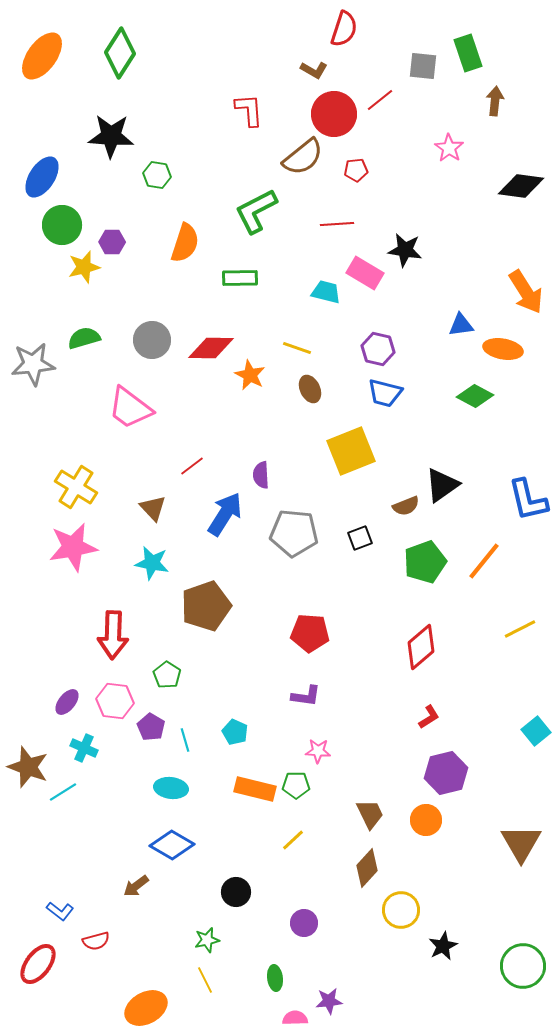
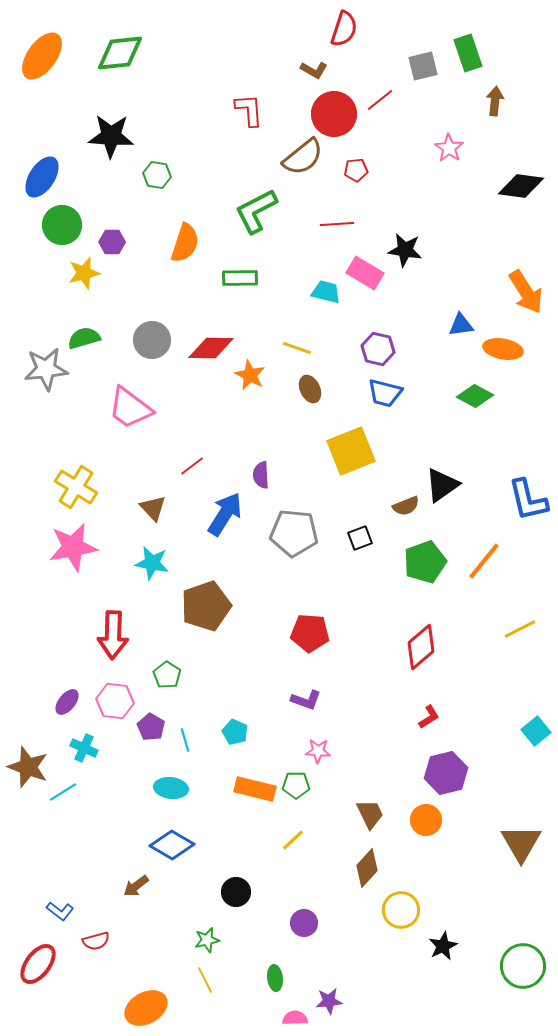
green diamond at (120, 53): rotated 51 degrees clockwise
gray square at (423, 66): rotated 20 degrees counterclockwise
yellow star at (84, 267): moved 6 px down
gray star at (33, 364): moved 13 px right, 5 px down
purple L-shape at (306, 696): moved 4 px down; rotated 12 degrees clockwise
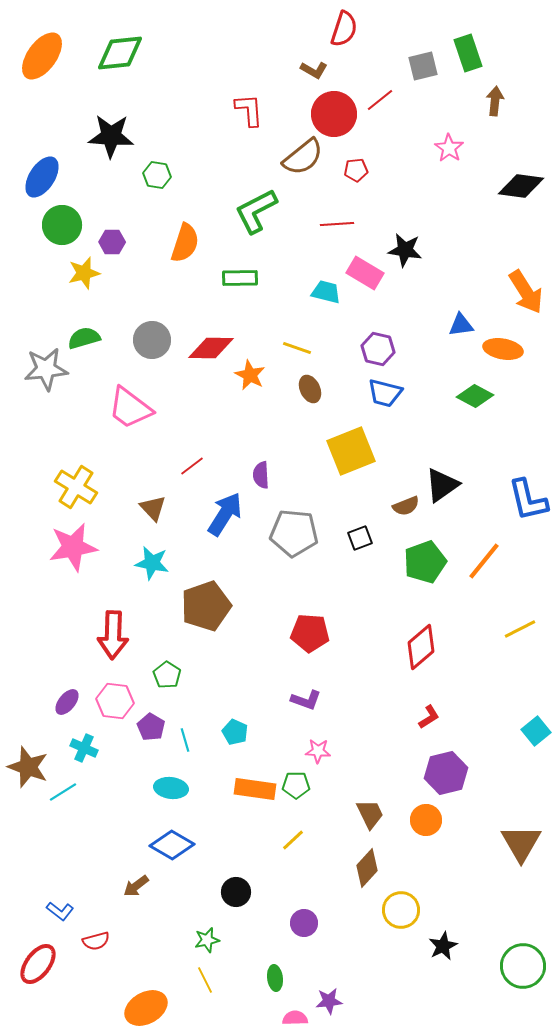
orange rectangle at (255, 789): rotated 6 degrees counterclockwise
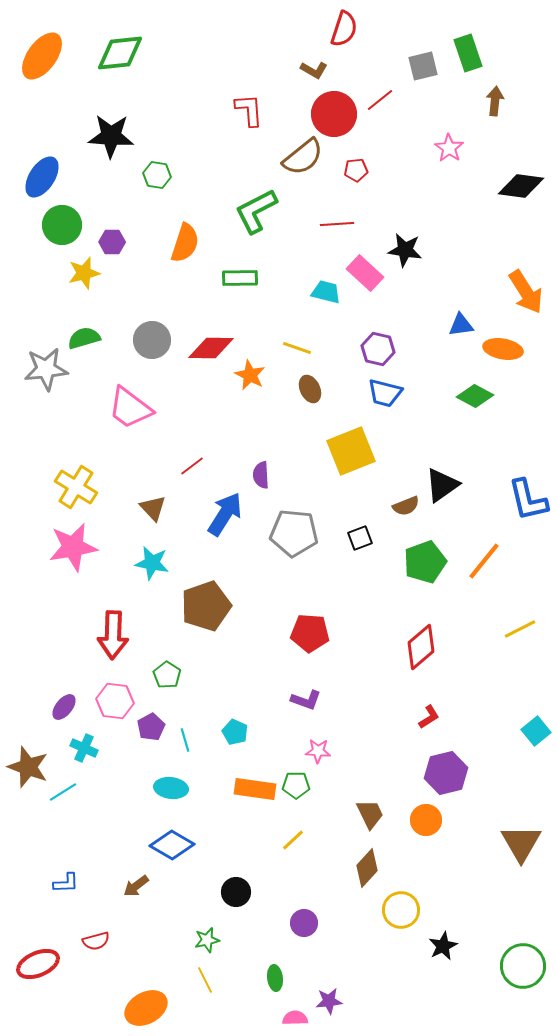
pink rectangle at (365, 273): rotated 12 degrees clockwise
purple ellipse at (67, 702): moved 3 px left, 5 px down
purple pentagon at (151, 727): rotated 12 degrees clockwise
blue L-shape at (60, 911): moved 6 px right, 28 px up; rotated 40 degrees counterclockwise
red ellipse at (38, 964): rotated 30 degrees clockwise
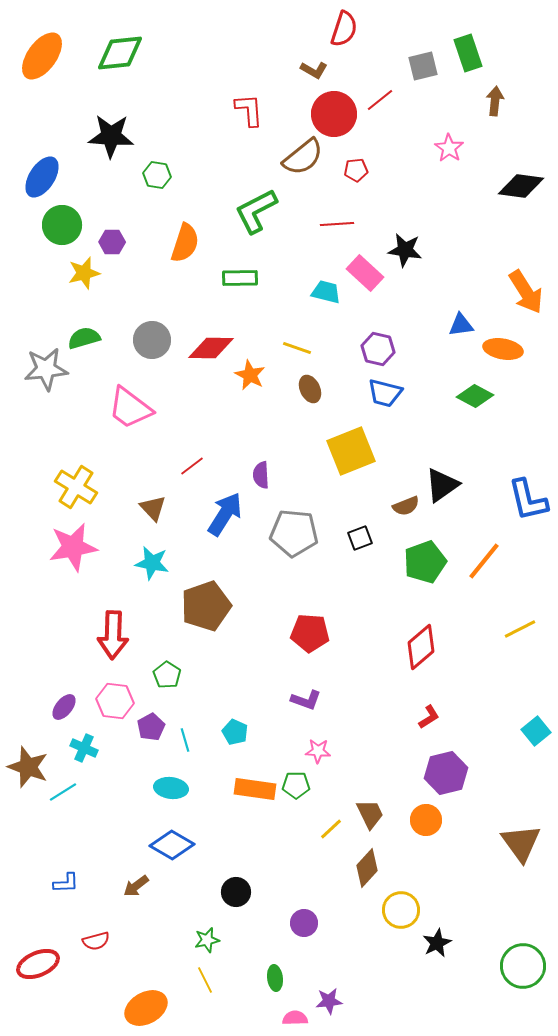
yellow line at (293, 840): moved 38 px right, 11 px up
brown triangle at (521, 843): rotated 6 degrees counterclockwise
black star at (443, 946): moved 6 px left, 3 px up
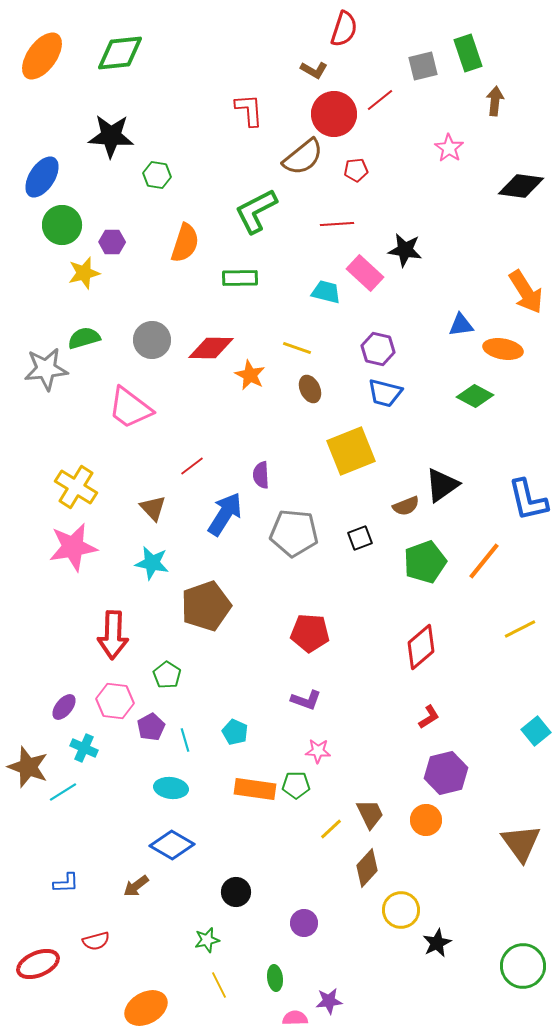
yellow line at (205, 980): moved 14 px right, 5 px down
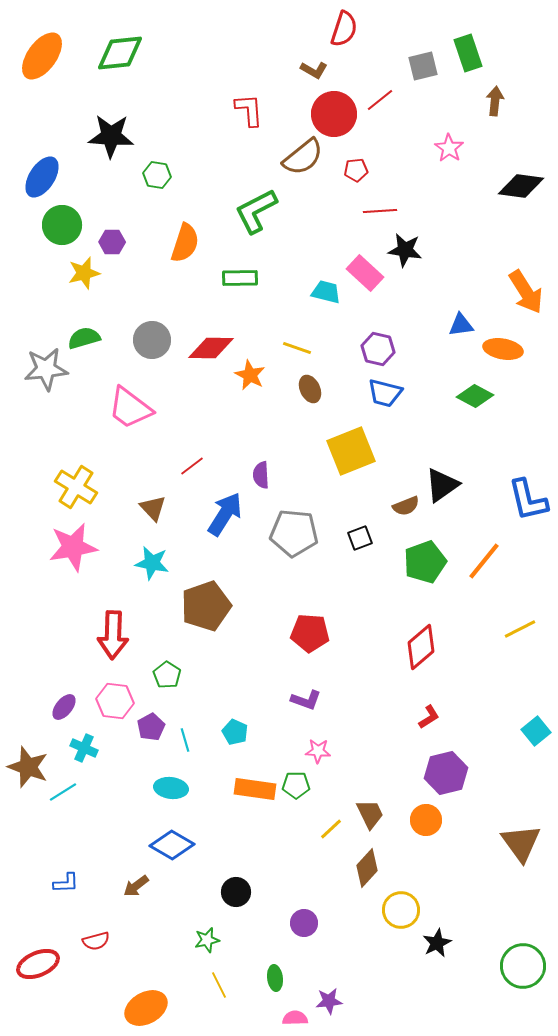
red line at (337, 224): moved 43 px right, 13 px up
